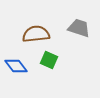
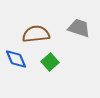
green square: moved 1 px right, 2 px down; rotated 24 degrees clockwise
blue diamond: moved 7 px up; rotated 15 degrees clockwise
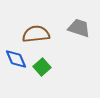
green square: moved 8 px left, 5 px down
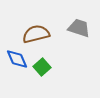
brown semicircle: rotated 8 degrees counterclockwise
blue diamond: moved 1 px right
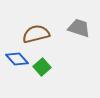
blue diamond: rotated 20 degrees counterclockwise
